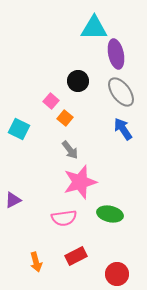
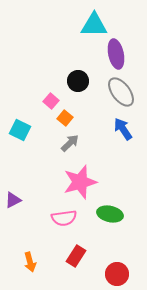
cyan triangle: moved 3 px up
cyan square: moved 1 px right, 1 px down
gray arrow: moved 7 px up; rotated 96 degrees counterclockwise
red rectangle: rotated 30 degrees counterclockwise
orange arrow: moved 6 px left
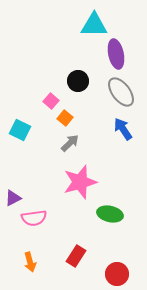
purple triangle: moved 2 px up
pink semicircle: moved 30 px left
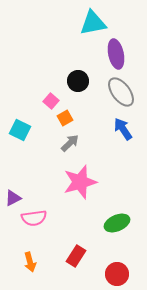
cyan triangle: moved 1 px left, 2 px up; rotated 12 degrees counterclockwise
orange square: rotated 21 degrees clockwise
green ellipse: moved 7 px right, 9 px down; rotated 35 degrees counterclockwise
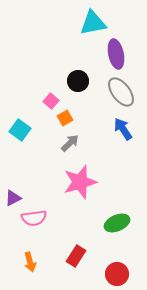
cyan square: rotated 10 degrees clockwise
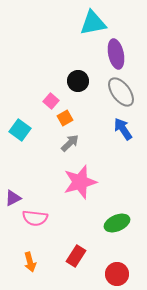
pink semicircle: moved 1 px right; rotated 15 degrees clockwise
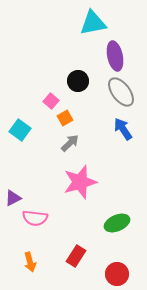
purple ellipse: moved 1 px left, 2 px down
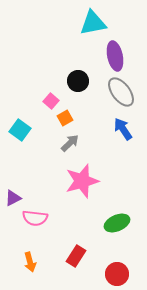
pink star: moved 2 px right, 1 px up
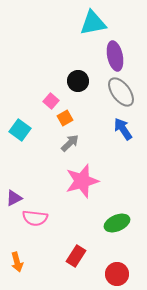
purple triangle: moved 1 px right
orange arrow: moved 13 px left
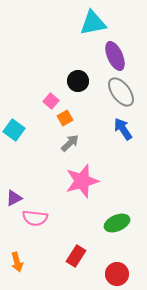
purple ellipse: rotated 12 degrees counterclockwise
cyan square: moved 6 px left
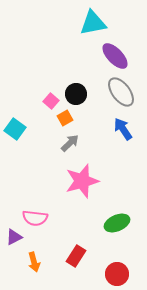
purple ellipse: rotated 20 degrees counterclockwise
black circle: moved 2 px left, 13 px down
cyan square: moved 1 px right, 1 px up
purple triangle: moved 39 px down
orange arrow: moved 17 px right
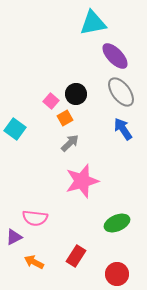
orange arrow: rotated 132 degrees clockwise
